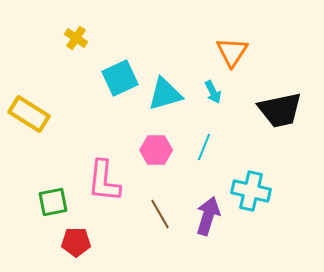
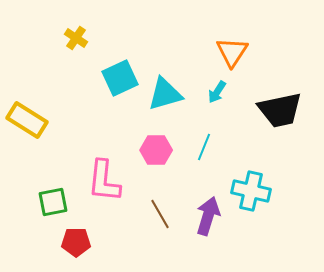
cyan arrow: moved 4 px right; rotated 60 degrees clockwise
yellow rectangle: moved 2 px left, 6 px down
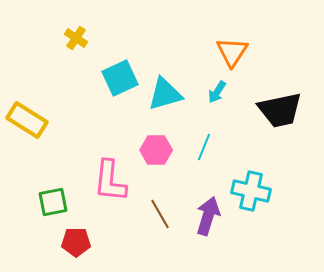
pink L-shape: moved 6 px right
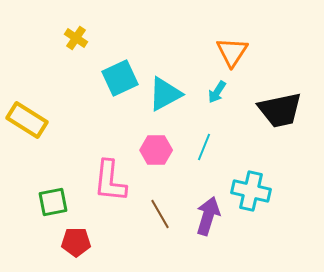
cyan triangle: rotated 12 degrees counterclockwise
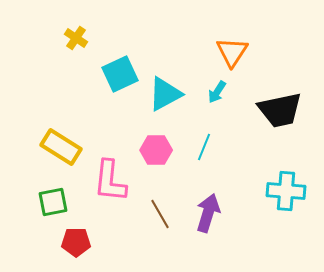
cyan square: moved 4 px up
yellow rectangle: moved 34 px right, 27 px down
cyan cross: moved 35 px right; rotated 9 degrees counterclockwise
purple arrow: moved 3 px up
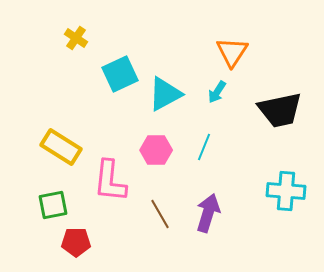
green square: moved 3 px down
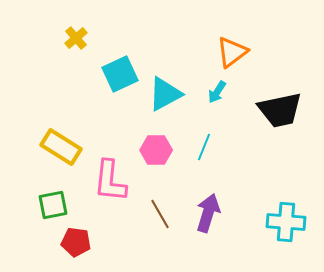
yellow cross: rotated 15 degrees clockwise
orange triangle: rotated 20 degrees clockwise
cyan cross: moved 31 px down
red pentagon: rotated 8 degrees clockwise
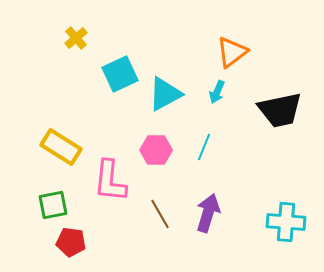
cyan arrow: rotated 10 degrees counterclockwise
red pentagon: moved 5 px left
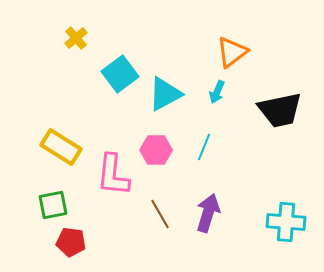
cyan square: rotated 12 degrees counterclockwise
pink L-shape: moved 3 px right, 6 px up
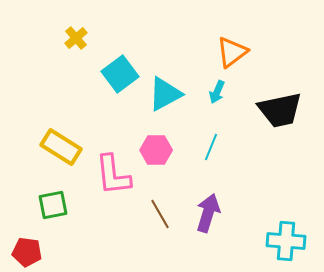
cyan line: moved 7 px right
pink L-shape: rotated 12 degrees counterclockwise
cyan cross: moved 19 px down
red pentagon: moved 44 px left, 10 px down
